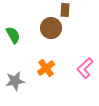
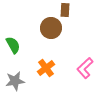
green semicircle: moved 10 px down
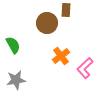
brown rectangle: moved 1 px right
brown circle: moved 4 px left, 5 px up
orange cross: moved 15 px right, 12 px up
gray star: moved 1 px right, 1 px up
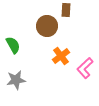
brown circle: moved 3 px down
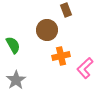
brown rectangle: rotated 24 degrees counterclockwise
brown circle: moved 4 px down
orange cross: rotated 24 degrees clockwise
gray star: rotated 24 degrees counterclockwise
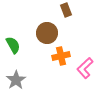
brown circle: moved 3 px down
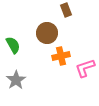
pink L-shape: rotated 25 degrees clockwise
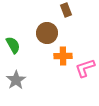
orange cross: moved 2 px right; rotated 12 degrees clockwise
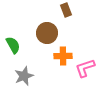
gray star: moved 8 px right, 4 px up; rotated 12 degrees clockwise
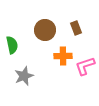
brown rectangle: moved 10 px right, 18 px down
brown circle: moved 2 px left, 3 px up
green semicircle: moved 1 px left; rotated 18 degrees clockwise
pink L-shape: moved 2 px up
